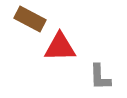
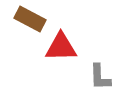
red triangle: moved 1 px right
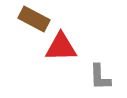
brown rectangle: moved 4 px right
